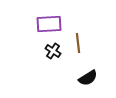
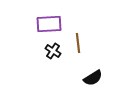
black semicircle: moved 5 px right
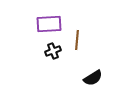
brown line: moved 1 px left, 3 px up; rotated 12 degrees clockwise
black cross: rotated 35 degrees clockwise
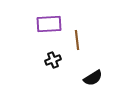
brown line: rotated 12 degrees counterclockwise
black cross: moved 9 px down
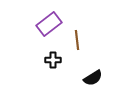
purple rectangle: rotated 35 degrees counterclockwise
black cross: rotated 21 degrees clockwise
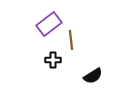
brown line: moved 6 px left
black semicircle: moved 2 px up
